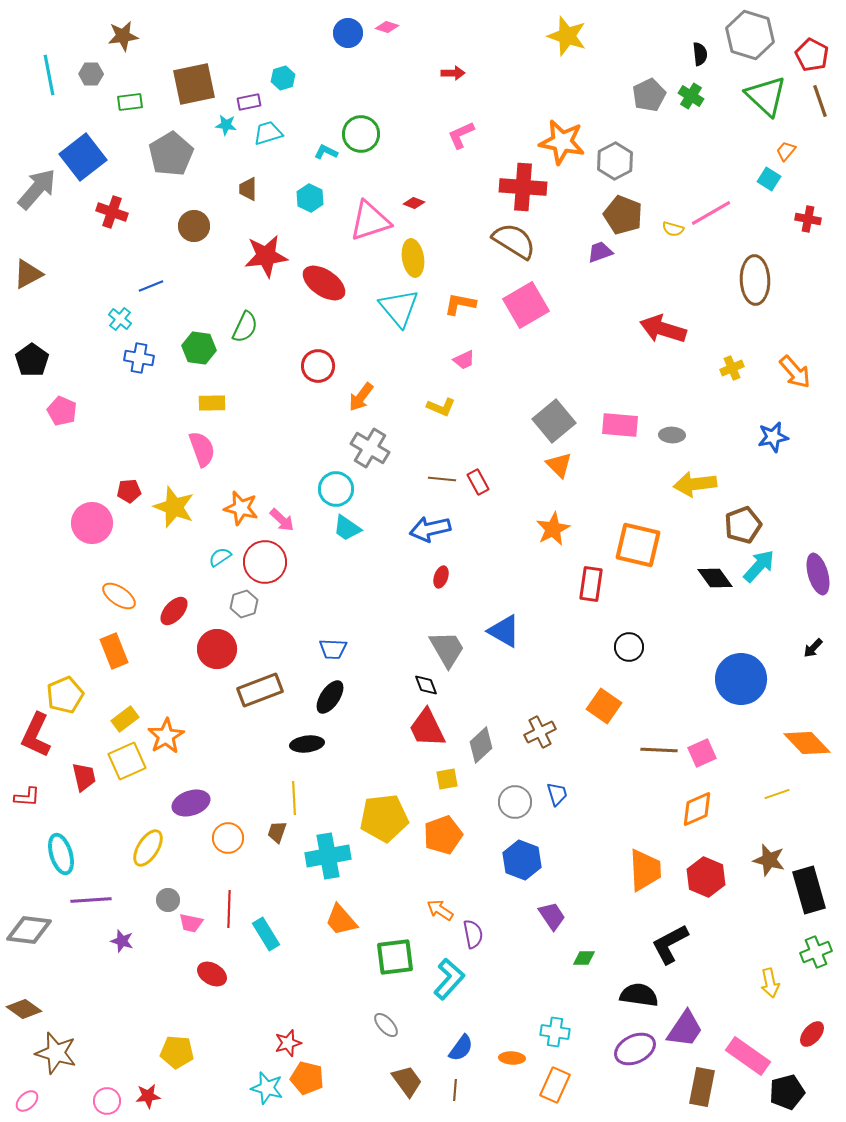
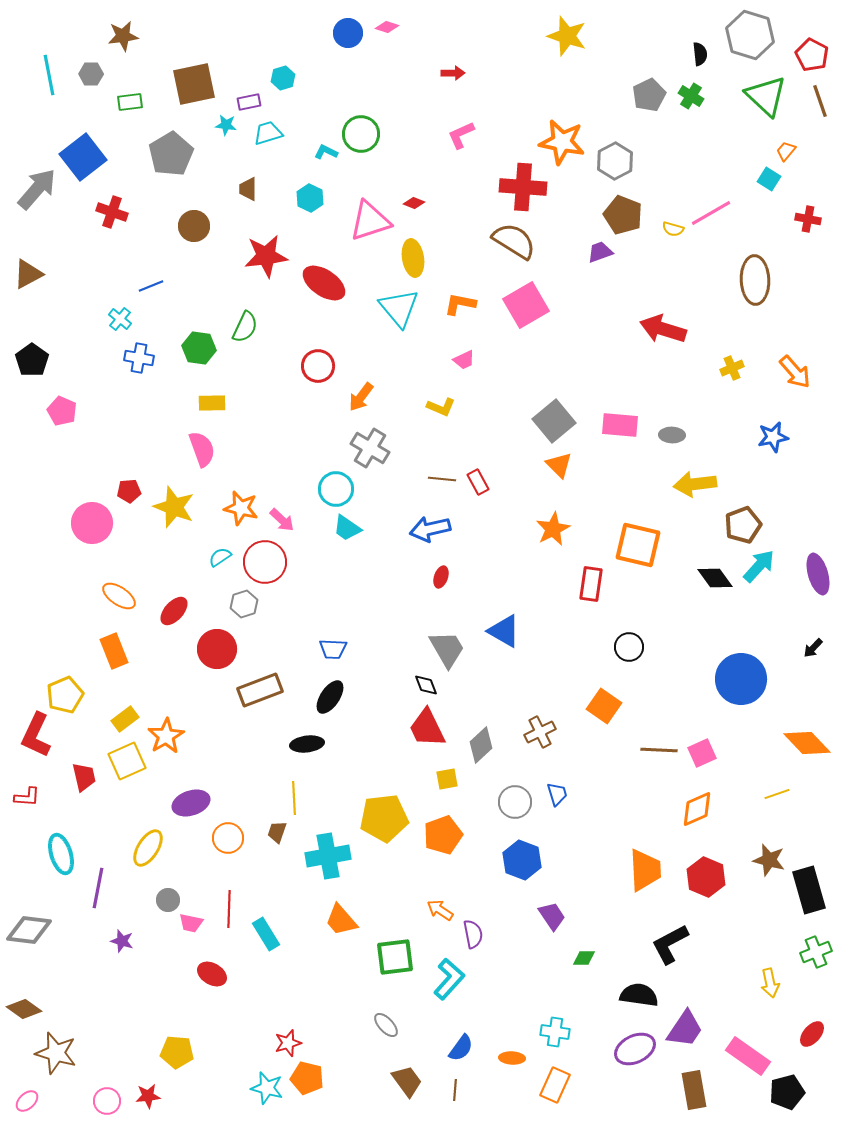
purple line at (91, 900): moved 7 px right, 12 px up; rotated 75 degrees counterclockwise
brown rectangle at (702, 1087): moved 8 px left, 3 px down; rotated 21 degrees counterclockwise
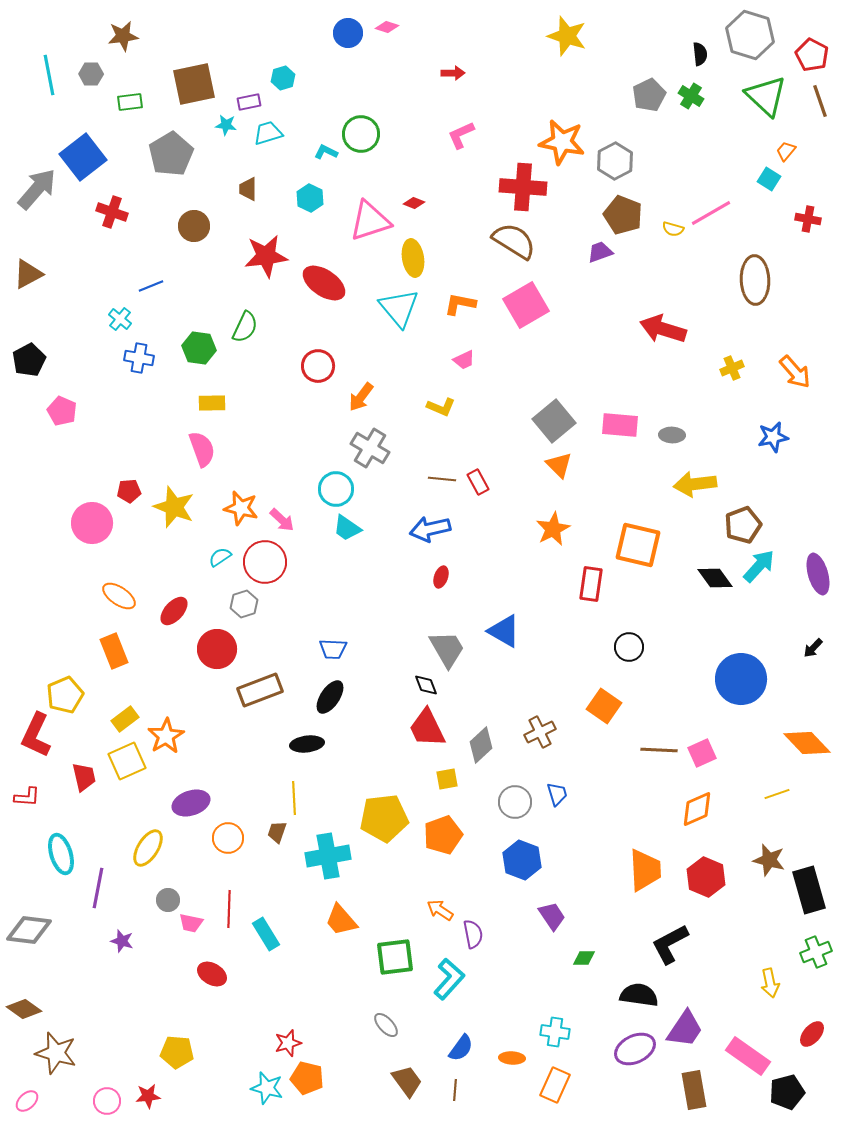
black pentagon at (32, 360): moved 3 px left; rotated 8 degrees clockwise
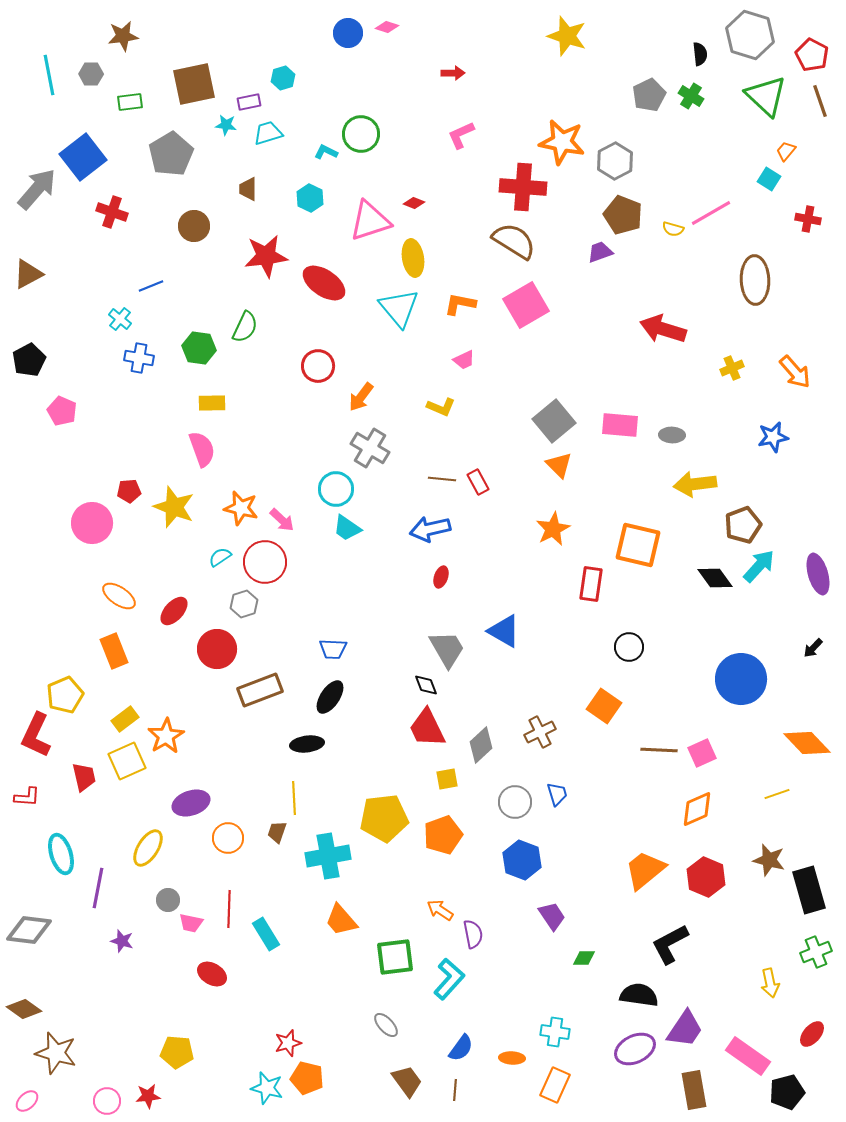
orange trapezoid at (645, 870): rotated 126 degrees counterclockwise
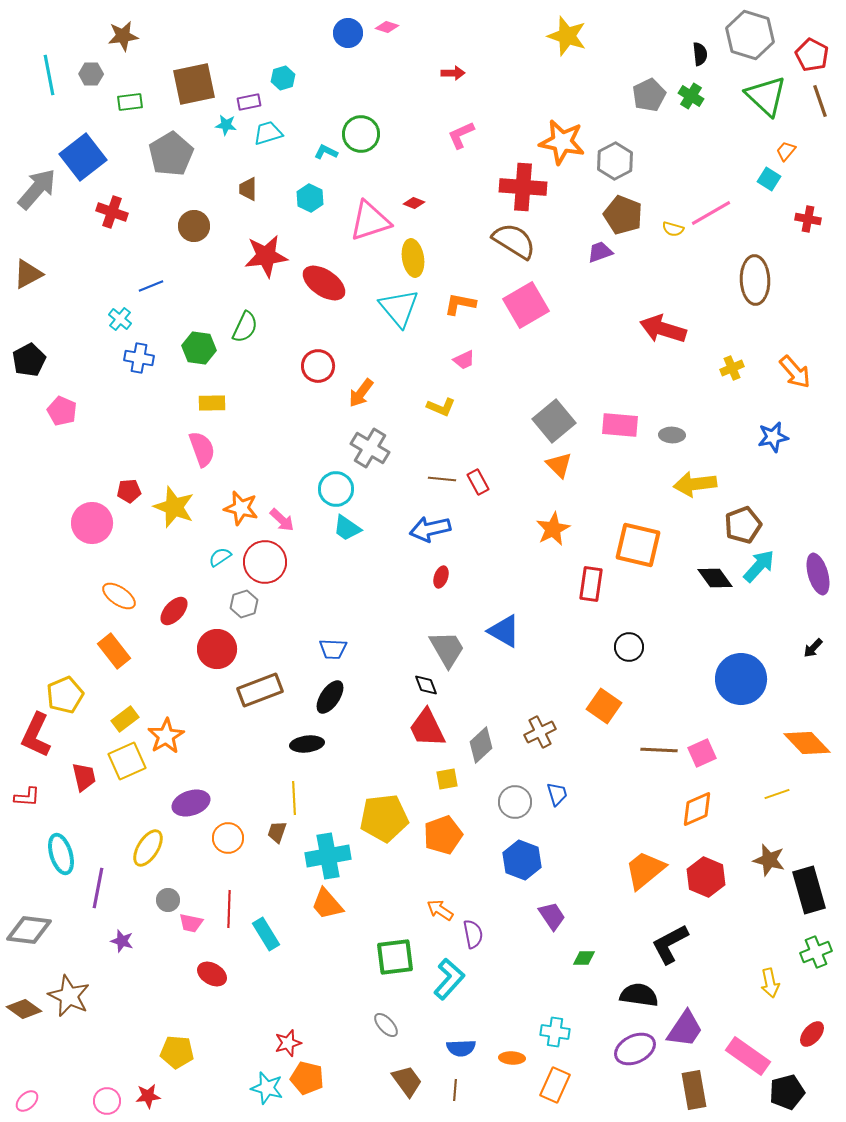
orange arrow at (361, 397): moved 4 px up
orange rectangle at (114, 651): rotated 16 degrees counterclockwise
orange trapezoid at (341, 920): moved 14 px left, 16 px up
blue semicircle at (461, 1048): rotated 52 degrees clockwise
brown star at (56, 1053): moved 13 px right, 57 px up; rotated 9 degrees clockwise
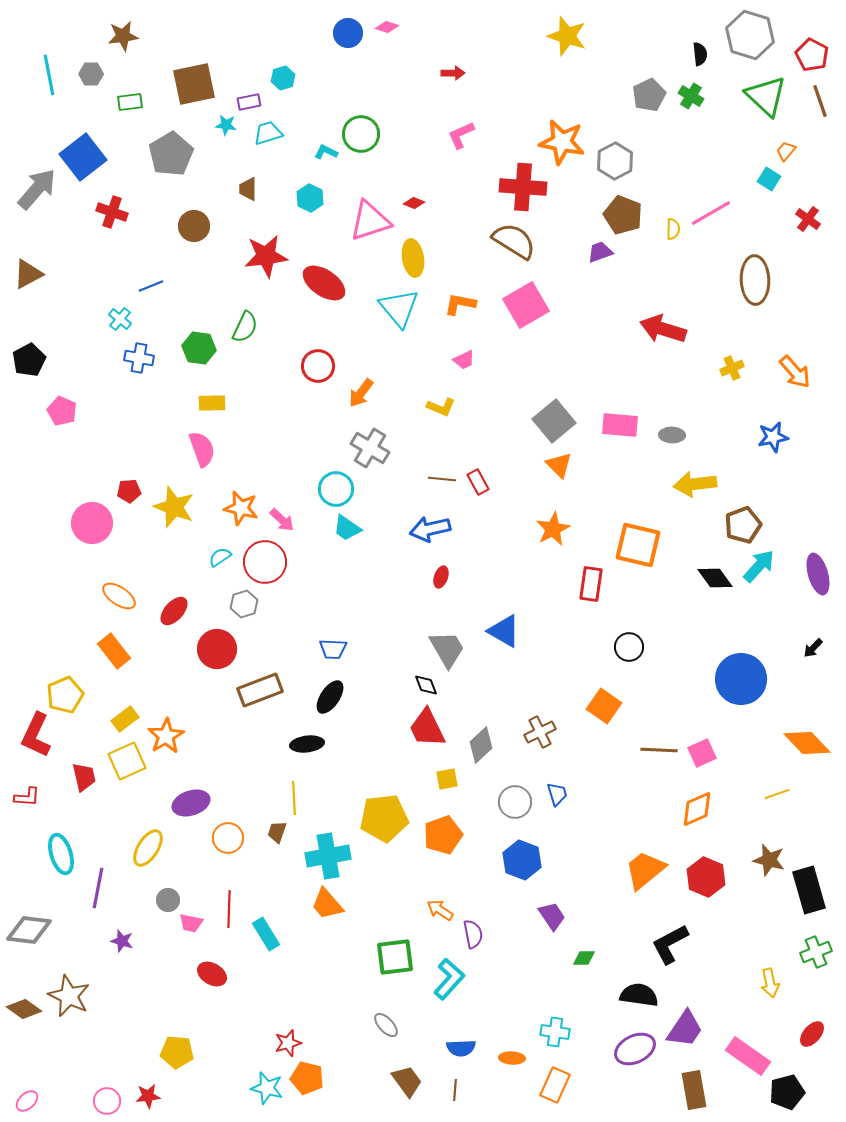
red cross at (808, 219): rotated 25 degrees clockwise
yellow semicircle at (673, 229): rotated 105 degrees counterclockwise
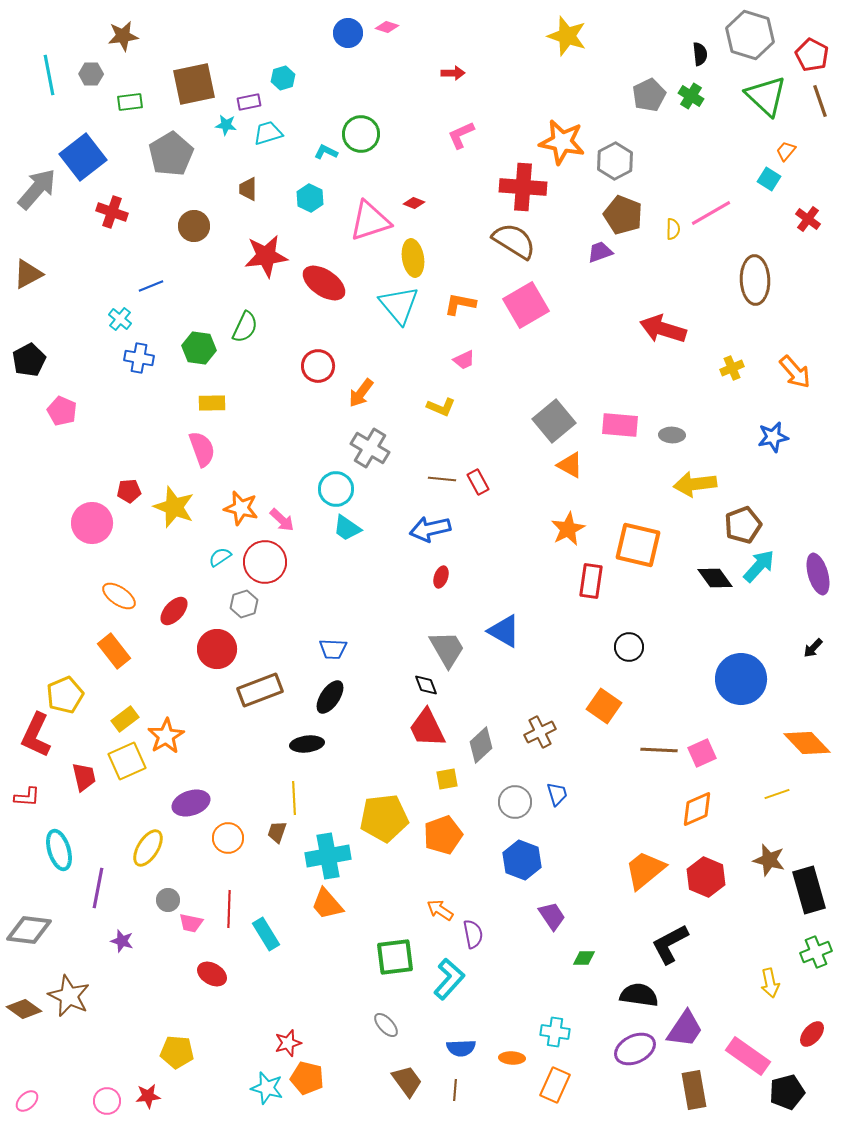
cyan triangle at (399, 308): moved 3 px up
orange triangle at (559, 465): moved 11 px right; rotated 16 degrees counterclockwise
orange star at (553, 529): moved 15 px right
red rectangle at (591, 584): moved 3 px up
cyan ellipse at (61, 854): moved 2 px left, 4 px up
